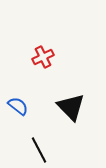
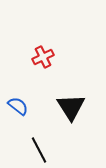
black triangle: rotated 12 degrees clockwise
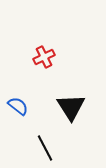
red cross: moved 1 px right
black line: moved 6 px right, 2 px up
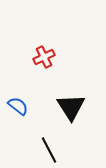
black line: moved 4 px right, 2 px down
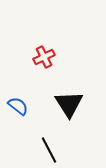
black triangle: moved 2 px left, 3 px up
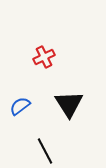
blue semicircle: moved 2 px right; rotated 75 degrees counterclockwise
black line: moved 4 px left, 1 px down
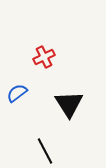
blue semicircle: moved 3 px left, 13 px up
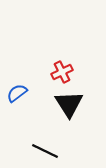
red cross: moved 18 px right, 15 px down
black line: rotated 36 degrees counterclockwise
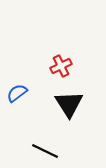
red cross: moved 1 px left, 6 px up
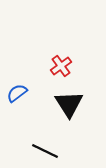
red cross: rotated 10 degrees counterclockwise
